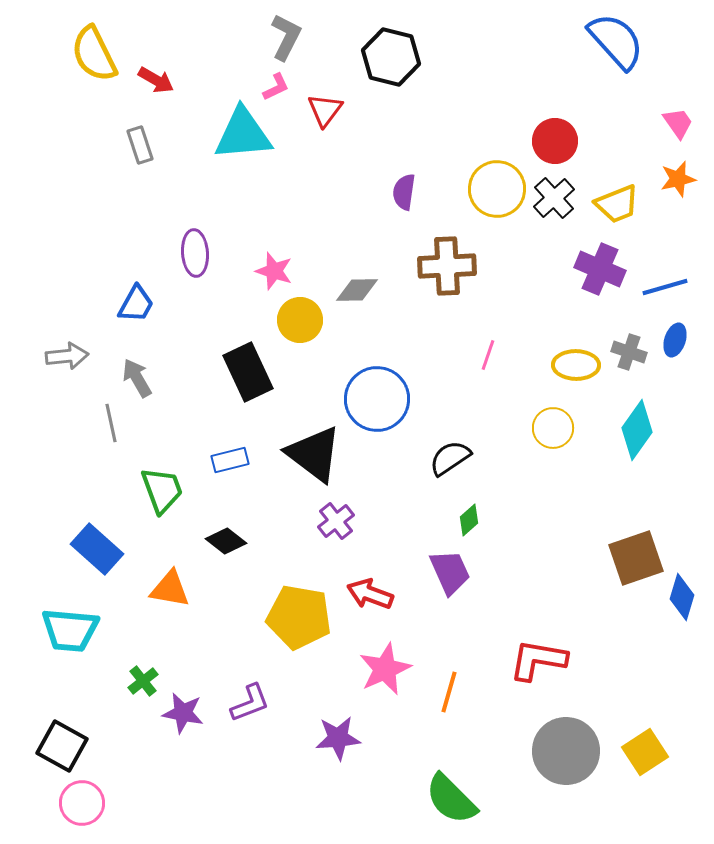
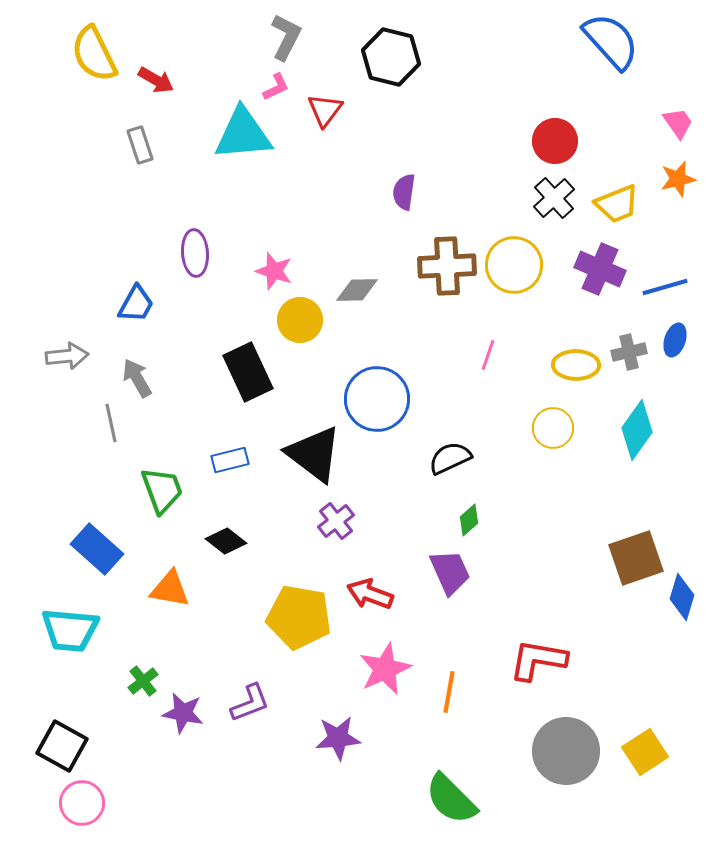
blue semicircle at (616, 41): moved 5 px left
yellow circle at (497, 189): moved 17 px right, 76 px down
gray cross at (629, 352): rotated 32 degrees counterclockwise
black semicircle at (450, 458): rotated 9 degrees clockwise
orange line at (449, 692): rotated 6 degrees counterclockwise
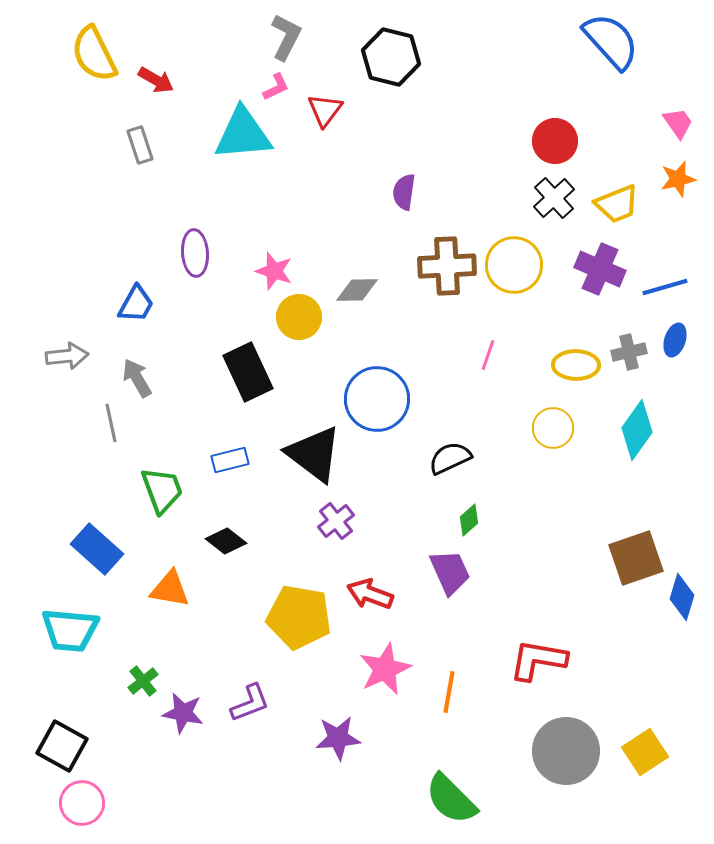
yellow circle at (300, 320): moved 1 px left, 3 px up
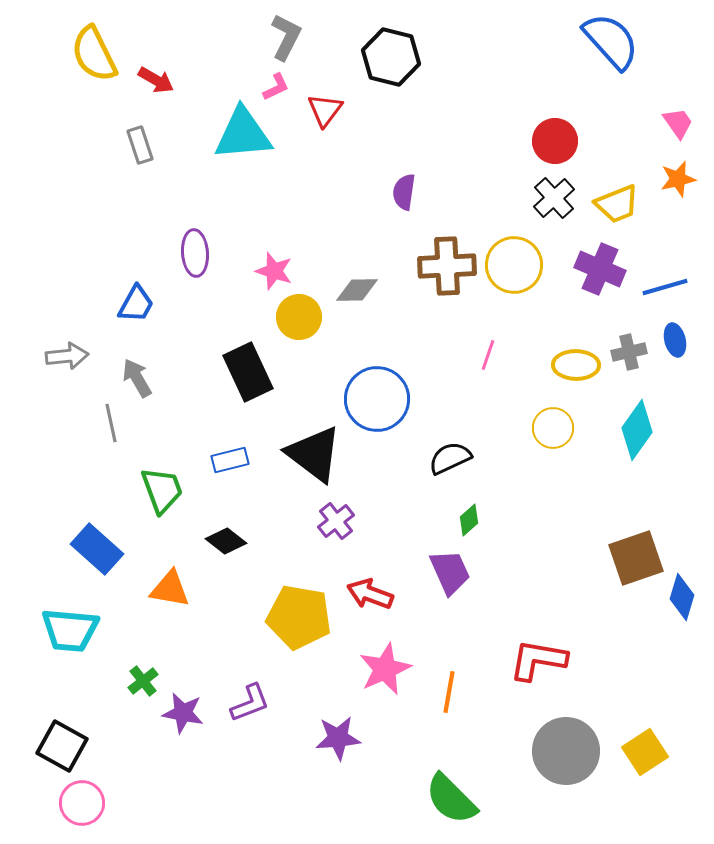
blue ellipse at (675, 340): rotated 32 degrees counterclockwise
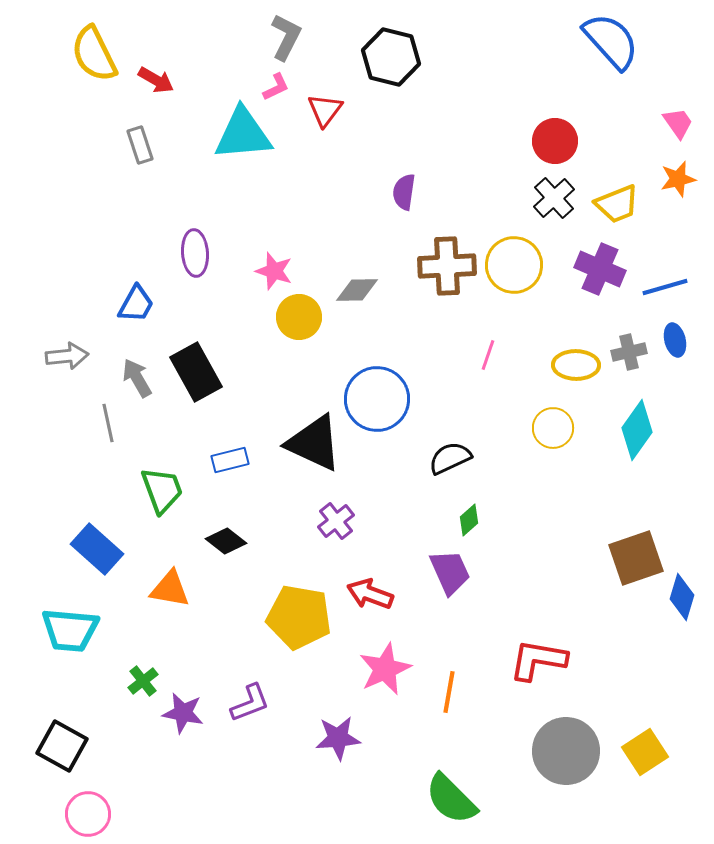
black rectangle at (248, 372): moved 52 px left; rotated 4 degrees counterclockwise
gray line at (111, 423): moved 3 px left
black triangle at (314, 454): moved 11 px up; rotated 12 degrees counterclockwise
pink circle at (82, 803): moved 6 px right, 11 px down
